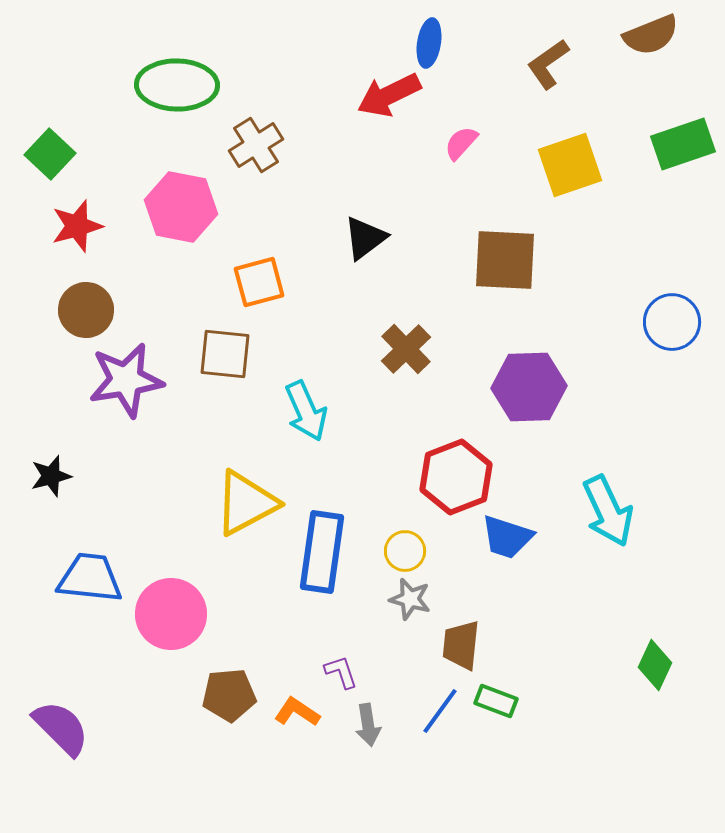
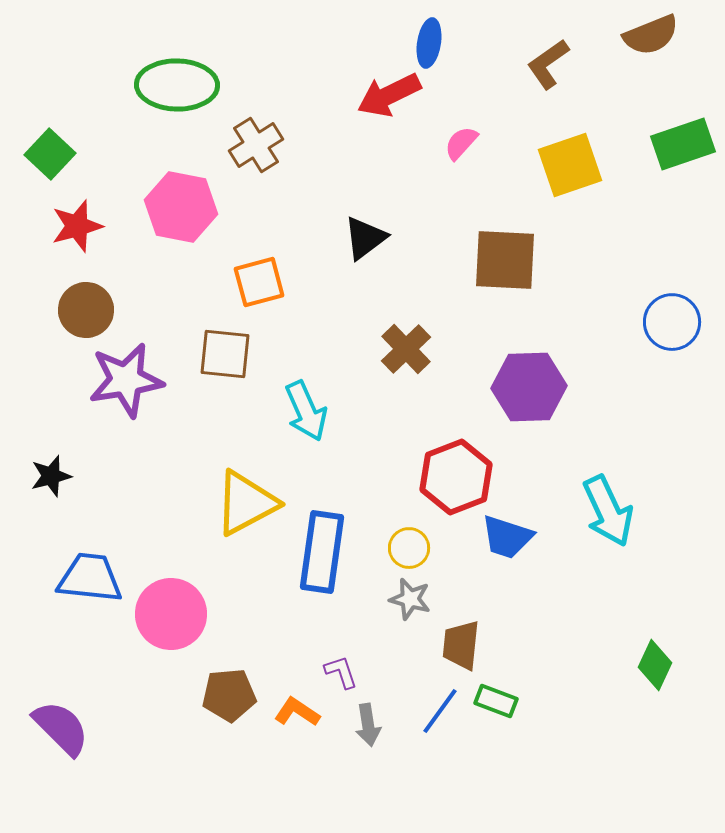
yellow circle at (405, 551): moved 4 px right, 3 px up
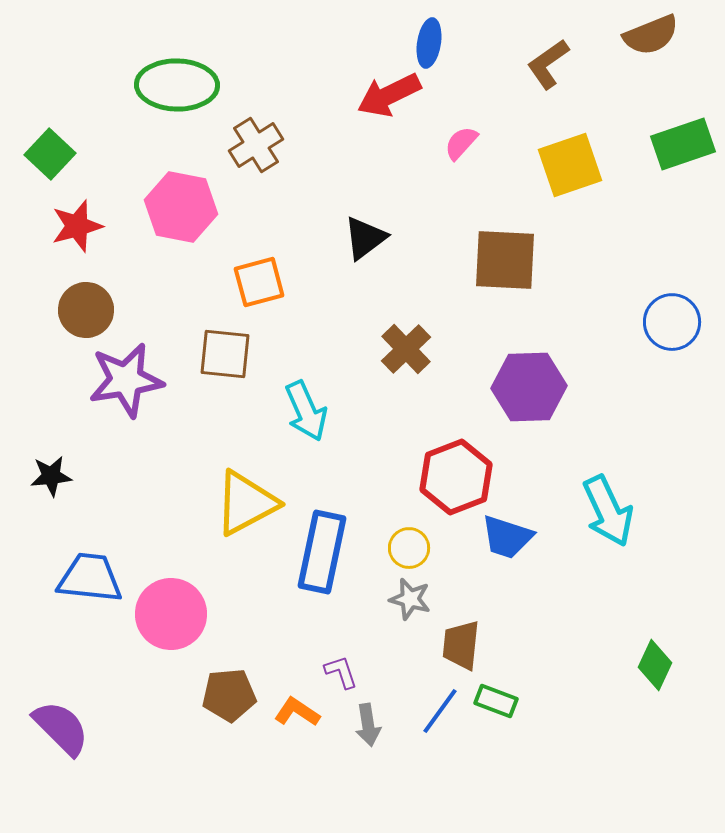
black star at (51, 476): rotated 9 degrees clockwise
blue rectangle at (322, 552): rotated 4 degrees clockwise
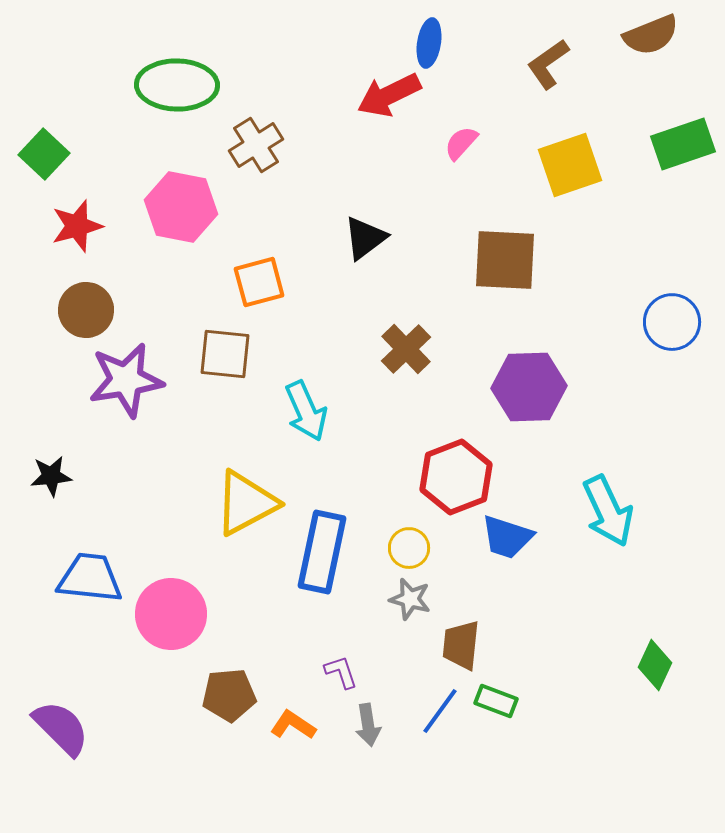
green square at (50, 154): moved 6 px left
orange L-shape at (297, 712): moved 4 px left, 13 px down
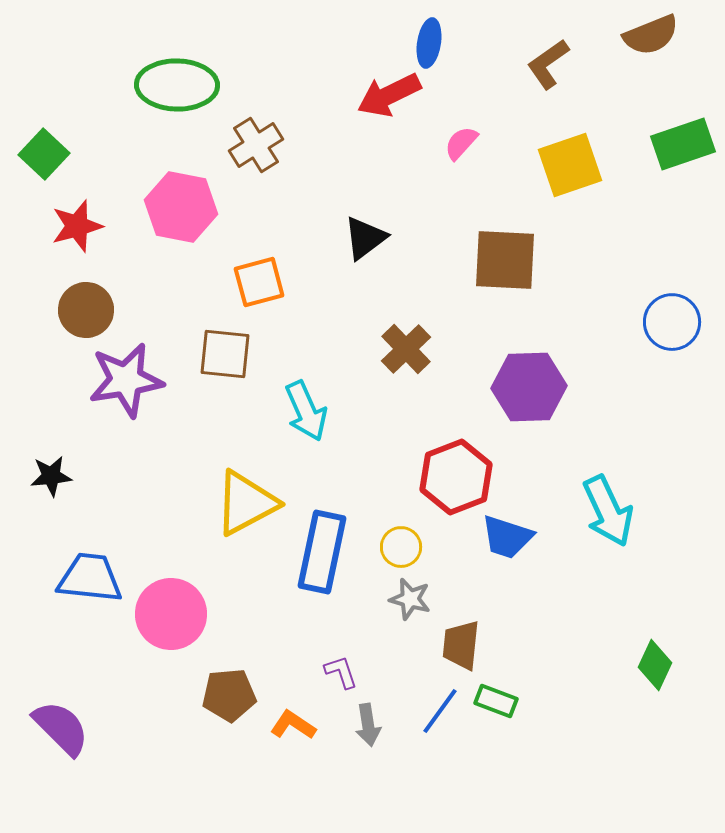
yellow circle at (409, 548): moved 8 px left, 1 px up
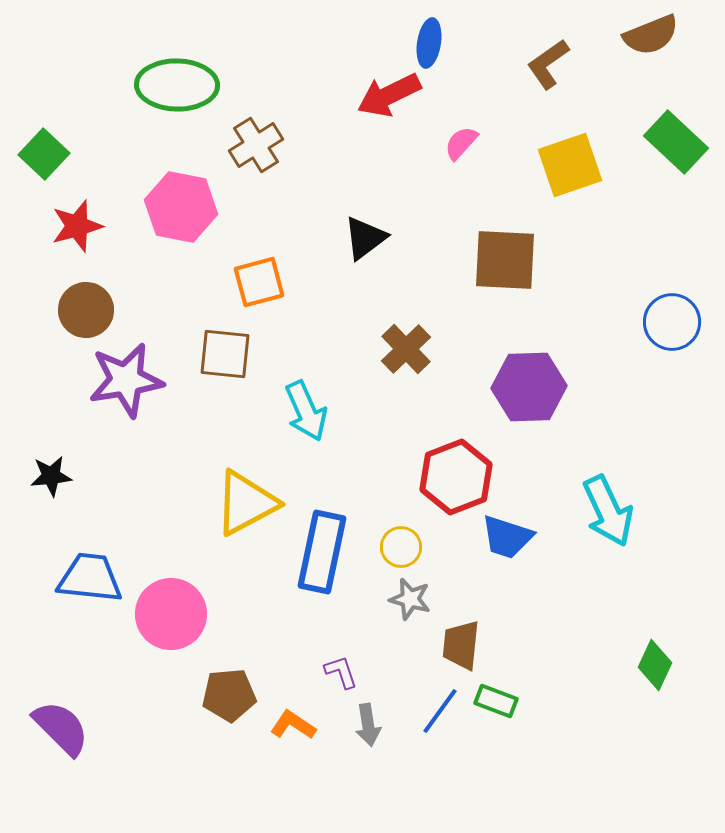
green rectangle at (683, 144): moved 7 px left, 2 px up; rotated 62 degrees clockwise
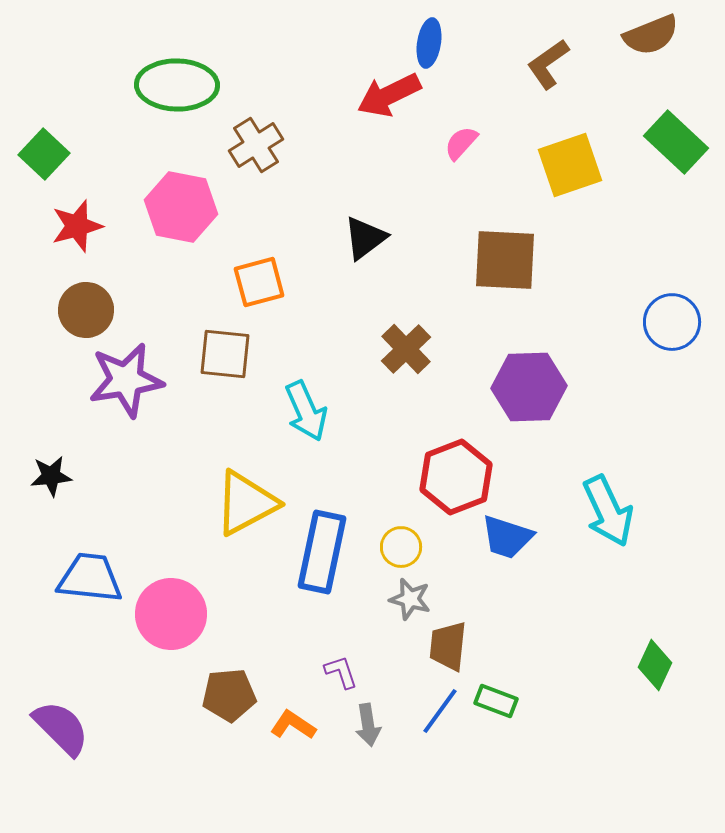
brown trapezoid at (461, 645): moved 13 px left, 1 px down
